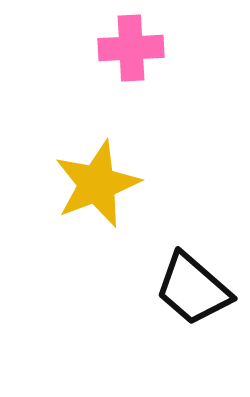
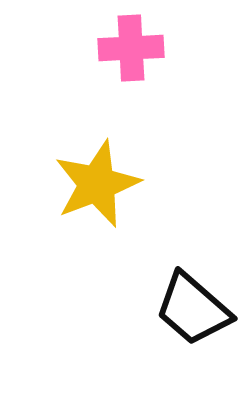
black trapezoid: moved 20 px down
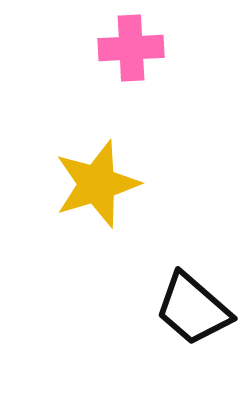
yellow star: rotated 4 degrees clockwise
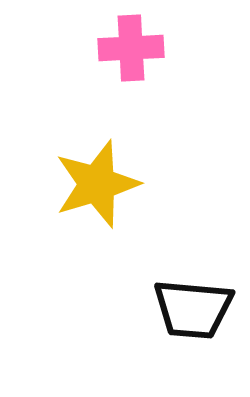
black trapezoid: rotated 36 degrees counterclockwise
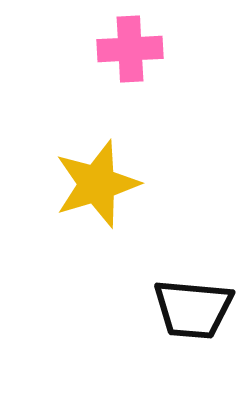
pink cross: moved 1 px left, 1 px down
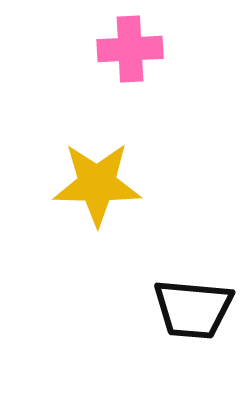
yellow star: rotated 18 degrees clockwise
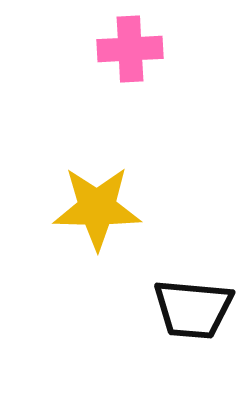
yellow star: moved 24 px down
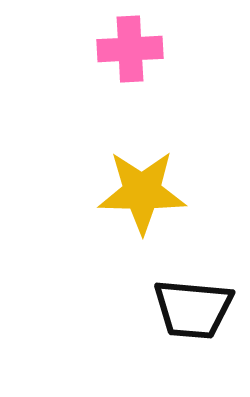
yellow star: moved 45 px right, 16 px up
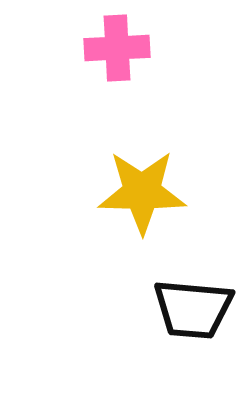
pink cross: moved 13 px left, 1 px up
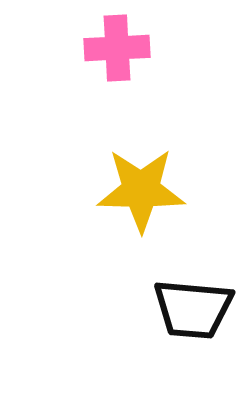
yellow star: moved 1 px left, 2 px up
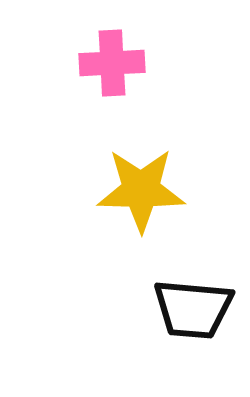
pink cross: moved 5 px left, 15 px down
